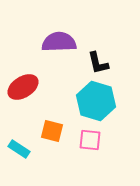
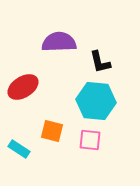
black L-shape: moved 2 px right, 1 px up
cyan hexagon: rotated 12 degrees counterclockwise
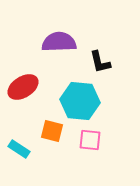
cyan hexagon: moved 16 px left
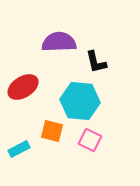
black L-shape: moved 4 px left
pink square: rotated 20 degrees clockwise
cyan rectangle: rotated 60 degrees counterclockwise
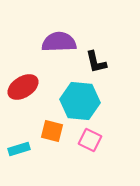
cyan rectangle: rotated 10 degrees clockwise
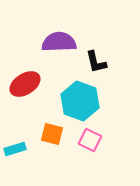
red ellipse: moved 2 px right, 3 px up
cyan hexagon: rotated 15 degrees clockwise
orange square: moved 3 px down
cyan rectangle: moved 4 px left
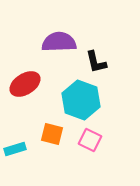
cyan hexagon: moved 1 px right, 1 px up
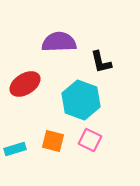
black L-shape: moved 5 px right
orange square: moved 1 px right, 7 px down
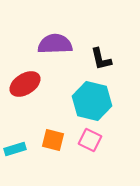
purple semicircle: moved 4 px left, 2 px down
black L-shape: moved 3 px up
cyan hexagon: moved 11 px right, 1 px down; rotated 6 degrees counterclockwise
orange square: moved 1 px up
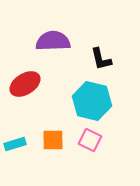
purple semicircle: moved 2 px left, 3 px up
orange square: rotated 15 degrees counterclockwise
cyan rectangle: moved 5 px up
